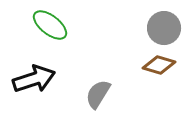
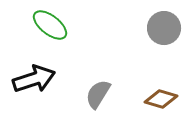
brown diamond: moved 2 px right, 34 px down
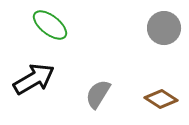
black arrow: rotated 12 degrees counterclockwise
brown diamond: rotated 16 degrees clockwise
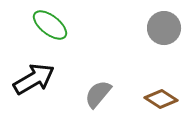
gray semicircle: rotated 8 degrees clockwise
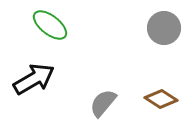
gray semicircle: moved 5 px right, 9 px down
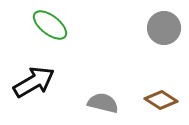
black arrow: moved 3 px down
brown diamond: moved 1 px down
gray semicircle: rotated 64 degrees clockwise
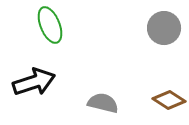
green ellipse: rotated 30 degrees clockwise
black arrow: rotated 12 degrees clockwise
brown diamond: moved 8 px right
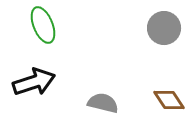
green ellipse: moved 7 px left
brown diamond: rotated 24 degrees clockwise
